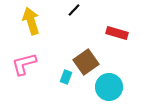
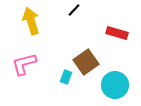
cyan circle: moved 6 px right, 2 px up
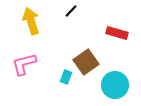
black line: moved 3 px left, 1 px down
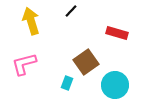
cyan rectangle: moved 1 px right, 6 px down
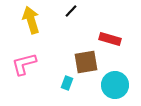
yellow arrow: moved 1 px up
red rectangle: moved 7 px left, 6 px down
brown square: rotated 25 degrees clockwise
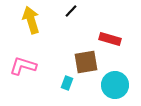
pink L-shape: moved 1 px left, 2 px down; rotated 32 degrees clockwise
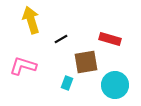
black line: moved 10 px left, 28 px down; rotated 16 degrees clockwise
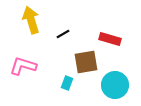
black line: moved 2 px right, 5 px up
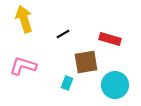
yellow arrow: moved 7 px left, 1 px up
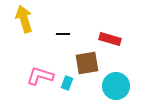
black line: rotated 32 degrees clockwise
brown square: moved 1 px right, 1 px down
pink L-shape: moved 17 px right, 10 px down
cyan circle: moved 1 px right, 1 px down
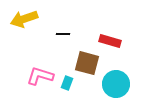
yellow arrow: rotated 92 degrees counterclockwise
red rectangle: moved 2 px down
brown square: rotated 25 degrees clockwise
cyan circle: moved 2 px up
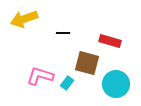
black line: moved 1 px up
cyan rectangle: rotated 16 degrees clockwise
